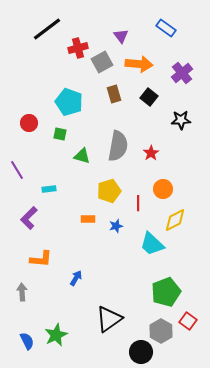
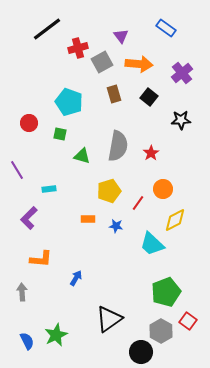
red line: rotated 35 degrees clockwise
blue star: rotated 24 degrees clockwise
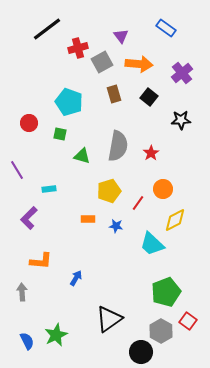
orange L-shape: moved 2 px down
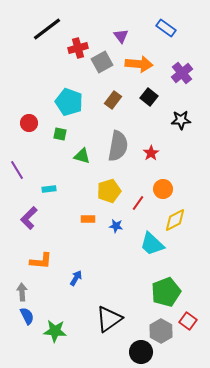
brown rectangle: moved 1 px left, 6 px down; rotated 54 degrees clockwise
green star: moved 1 px left, 4 px up; rotated 30 degrees clockwise
blue semicircle: moved 25 px up
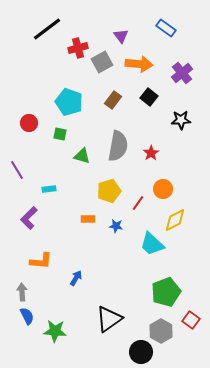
red square: moved 3 px right, 1 px up
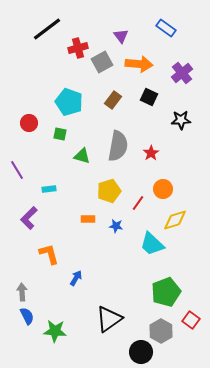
black square: rotated 12 degrees counterclockwise
yellow diamond: rotated 10 degrees clockwise
orange L-shape: moved 8 px right, 7 px up; rotated 110 degrees counterclockwise
